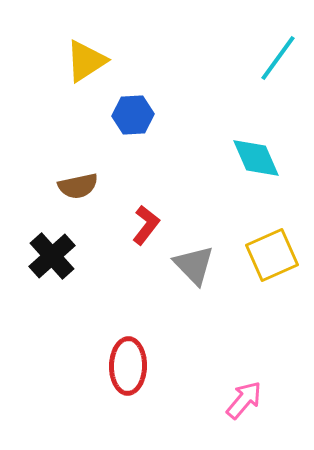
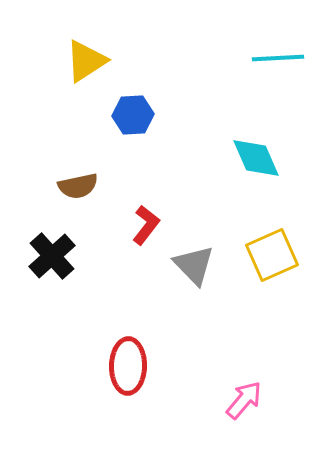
cyan line: rotated 51 degrees clockwise
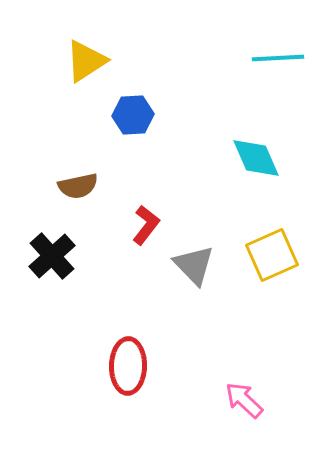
pink arrow: rotated 87 degrees counterclockwise
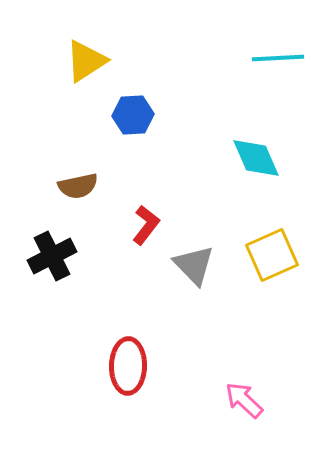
black cross: rotated 15 degrees clockwise
